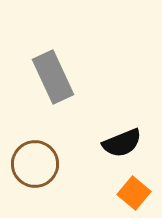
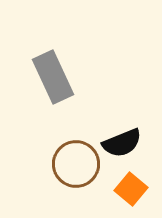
brown circle: moved 41 px right
orange square: moved 3 px left, 4 px up
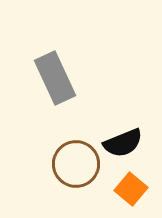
gray rectangle: moved 2 px right, 1 px down
black semicircle: moved 1 px right
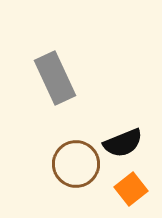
orange square: rotated 12 degrees clockwise
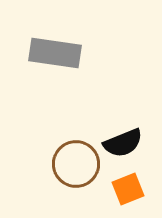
gray rectangle: moved 25 px up; rotated 57 degrees counterclockwise
orange square: moved 3 px left; rotated 16 degrees clockwise
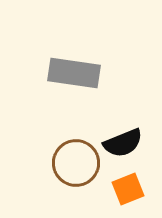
gray rectangle: moved 19 px right, 20 px down
brown circle: moved 1 px up
